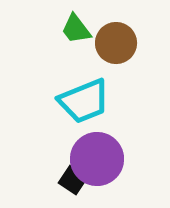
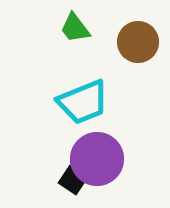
green trapezoid: moved 1 px left, 1 px up
brown circle: moved 22 px right, 1 px up
cyan trapezoid: moved 1 px left, 1 px down
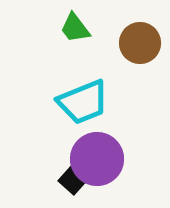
brown circle: moved 2 px right, 1 px down
black square: rotated 8 degrees clockwise
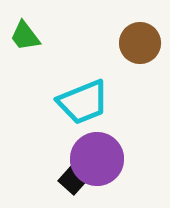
green trapezoid: moved 50 px left, 8 px down
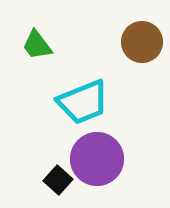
green trapezoid: moved 12 px right, 9 px down
brown circle: moved 2 px right, 1 px up
black square: moved 15 px left
